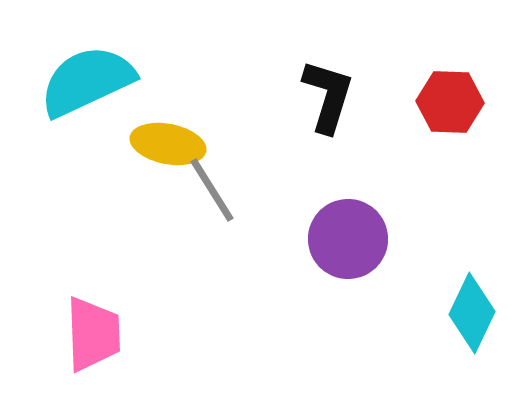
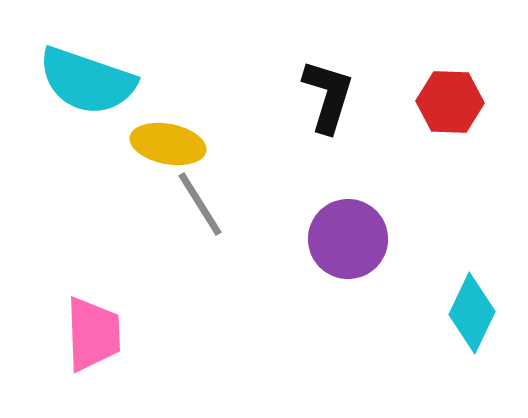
cyan semicircle: rotated 136 degrees counterclockwise
gray line: moved 12 px left, 14 px down
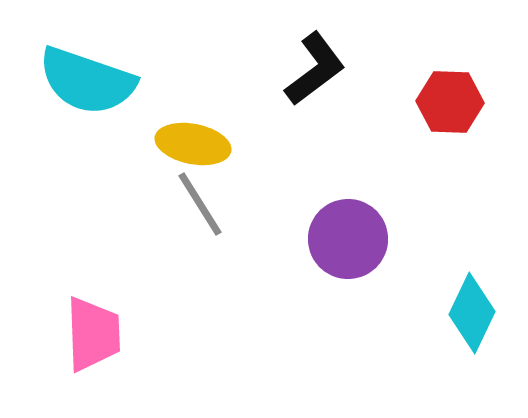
black L-shape: moved 13 px left, 27 px up; rotated 36 degrees clockwise
yellow ellipse: moved 25 px right
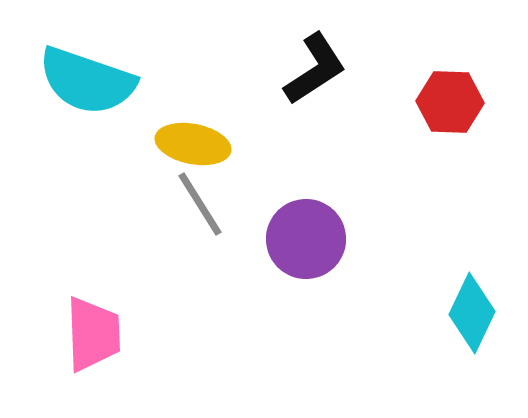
black L-shape: rotated 4 degrees clockwise
purple circle: moved 42 px left
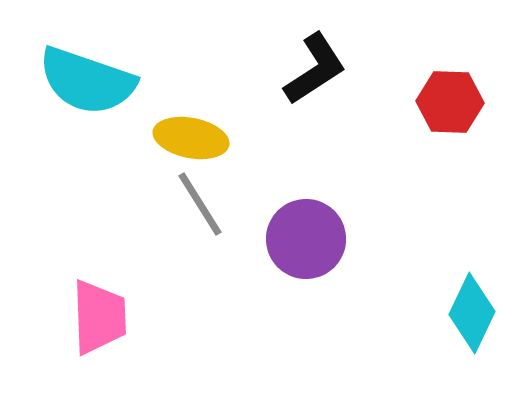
yellow ellipse: moved 2 px left, 6 px up
pink trapezoid: moved 6 px right, 17 px up
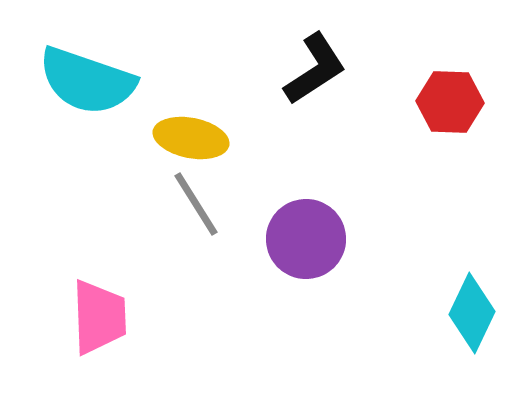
gray line: moved 4 px left
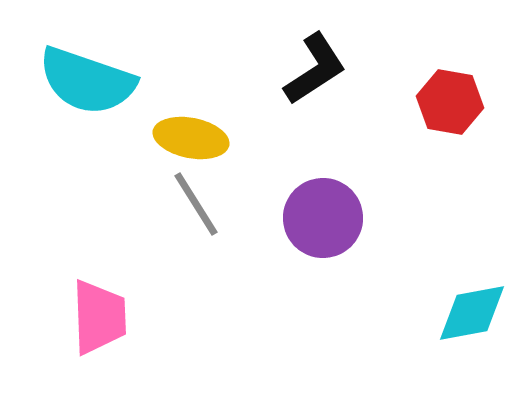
red hexagon: rotated 8 degrees clockwise
purple circle: moved 17 px right, 21 px up
cyan diamond: rotated 54 degrees clockwise
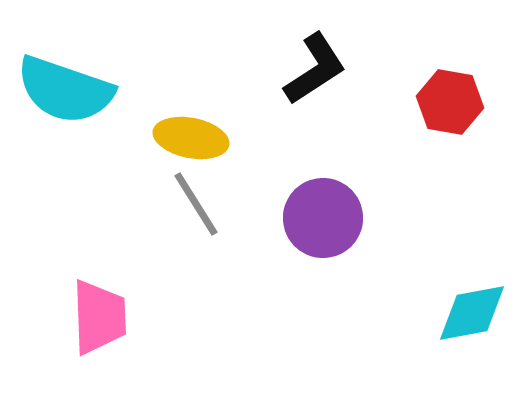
cyan semicircle: moved 22 px left, 9 px down
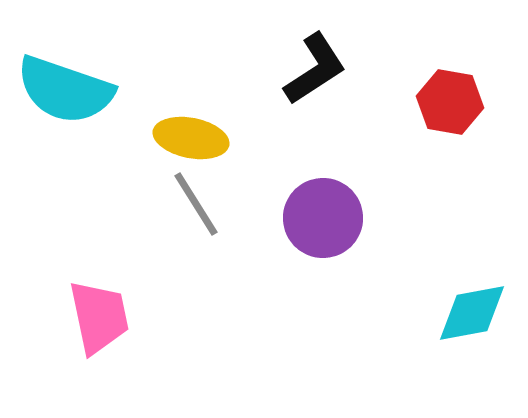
pink trapezoid: rotated 10 degrees counterclockwise
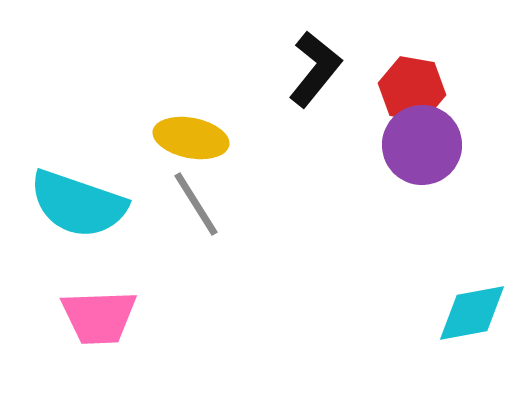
black L-shape: rotated 18 degrees counterclockwise
cyan semicircle: moved 13 px right, 114 px down
red hexagon: moved 38 px left, 13 px up
purple circle: moved 99 px right, 73 px up
pink trapezoid: rotated 100 degrees clockwise
